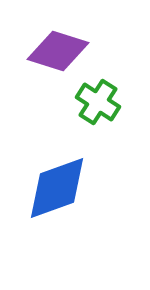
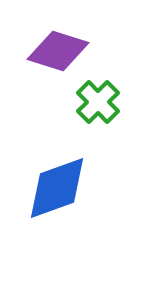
green cross: rotated 12 degrees clockwise
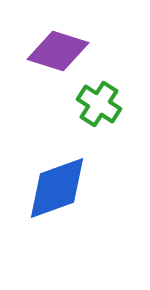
green cross: moved 1 px right, 2 px down; rotated 12 degrees counterclockwise
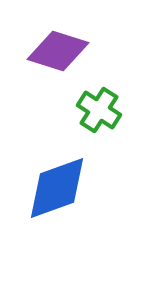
green cross: moved 6 px down
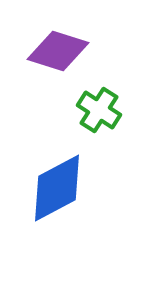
blue diamond: rotated 8 degrees counterclockwise
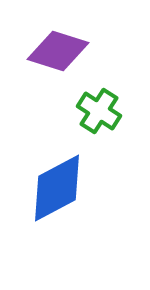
green cross: moved 1 px down
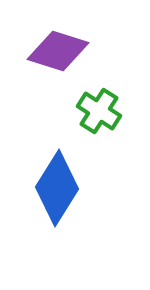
blue diamond: rotated 30 degrees counterclockwise
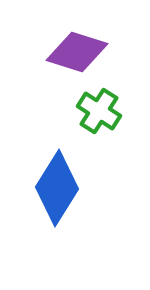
purple diamond: moved 19 px right, 1 px down
